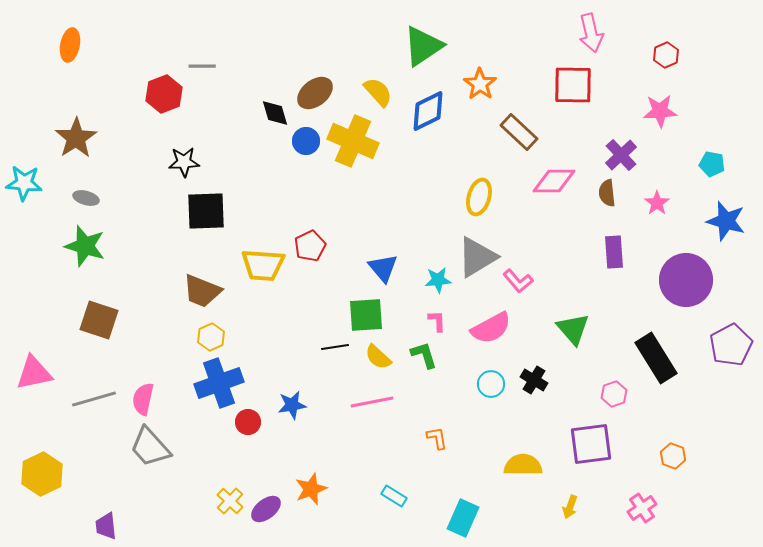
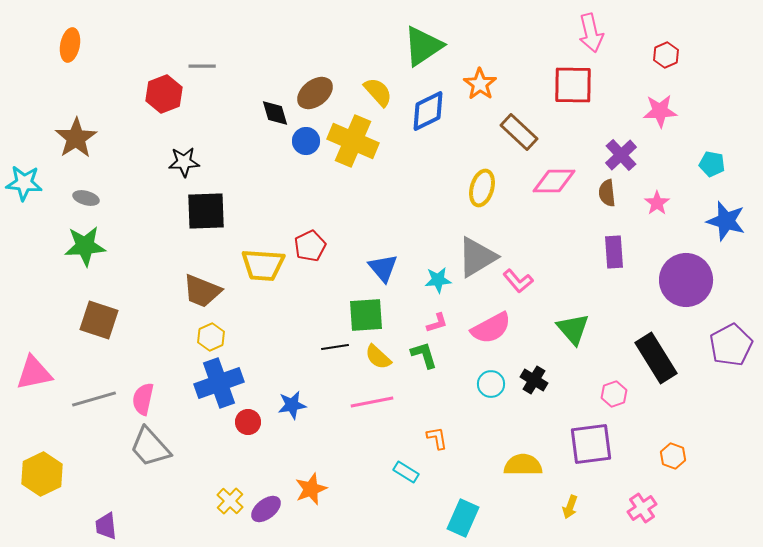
yellow ellipse at (479, 197): moved 3 px right, 9 px up
green star at (85, 246): rotated 21 degrees counterclockwise
pink L-shape at (437, 321): moved 2 px down; rotated 75 degrees clockwise
cyan rectangle at (394, 496): moved 12 px right, 24 px up
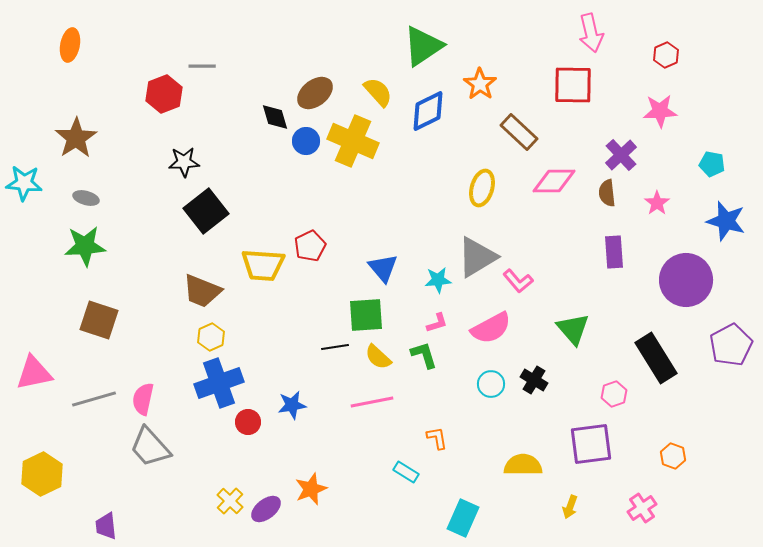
black diamond at (275, 113): moved 4 px down
black square at (206, 211): rotated 36 degrees counterclockwise
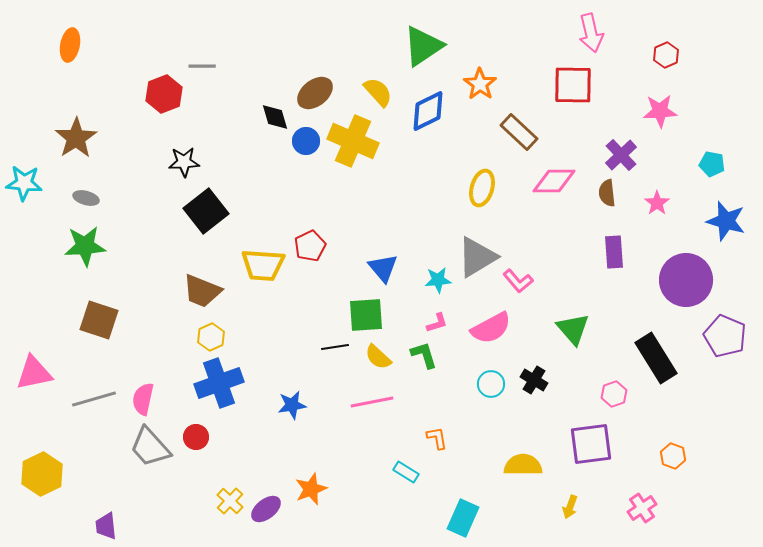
purple pentagon at (731, 345): moved 6 px left, 9 px up; rotated 21 degrees counterclockwise
red circle at (248, 422): moved 52 px left, 15 px down
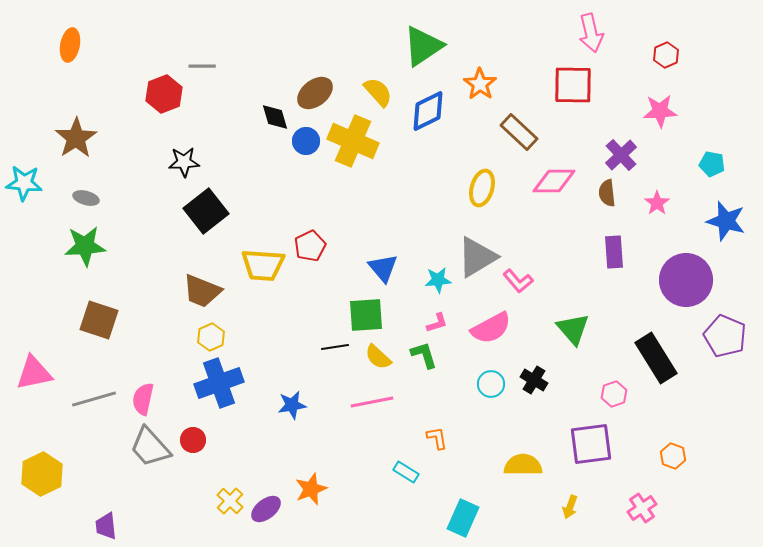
red circle at (196, 437): moved 3 px left, 3 px down
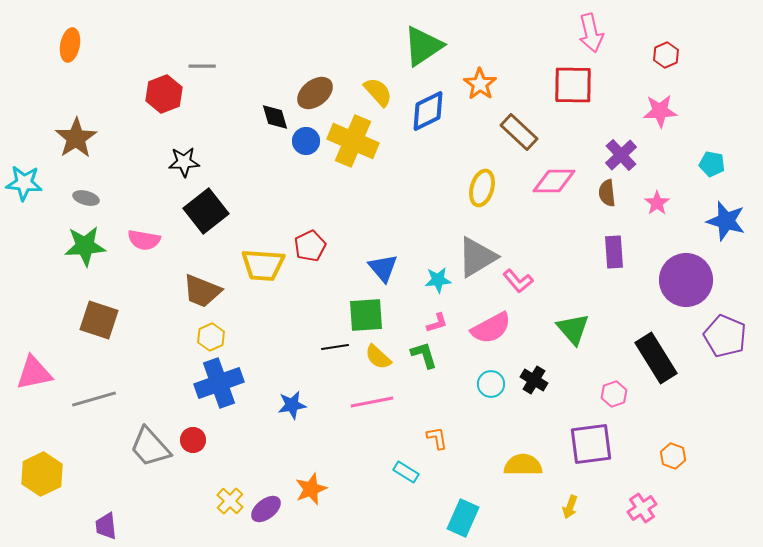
pink semicircle at (143, 399): moved 1 px right, 159 px up; rotated 92 degrees counterclockwise
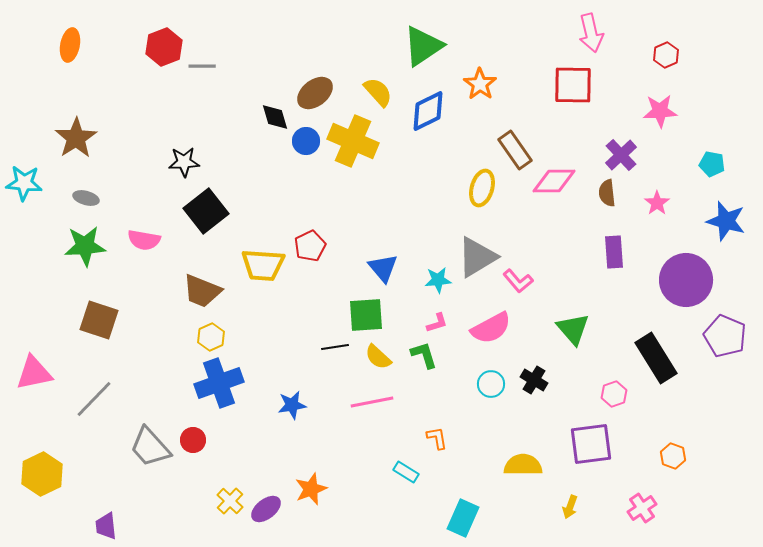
red hexagon at (164, 94): moved 47 px up
brown rectangle at (519, 132): moved 4 px left, 18 px down; rotated 12 degrees clockwise
gray line at (94, 399): rotated 30 degrees counterclockwise
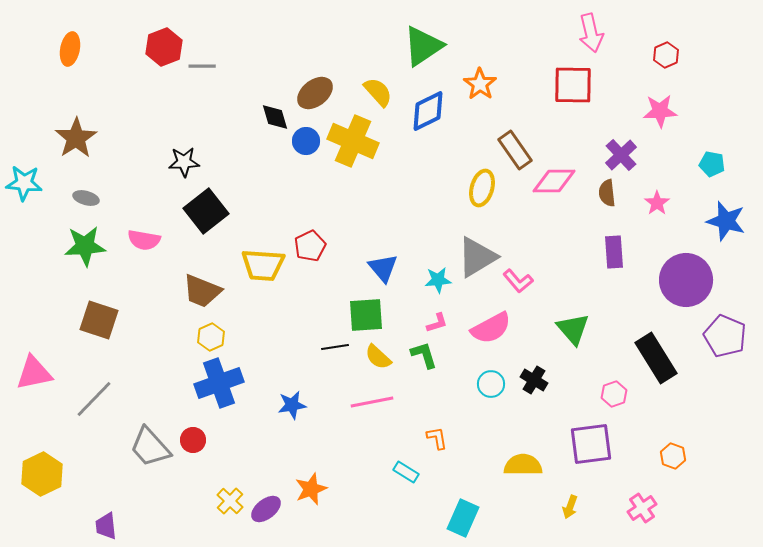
orange ellipse at (70, 45): moved 4 px down
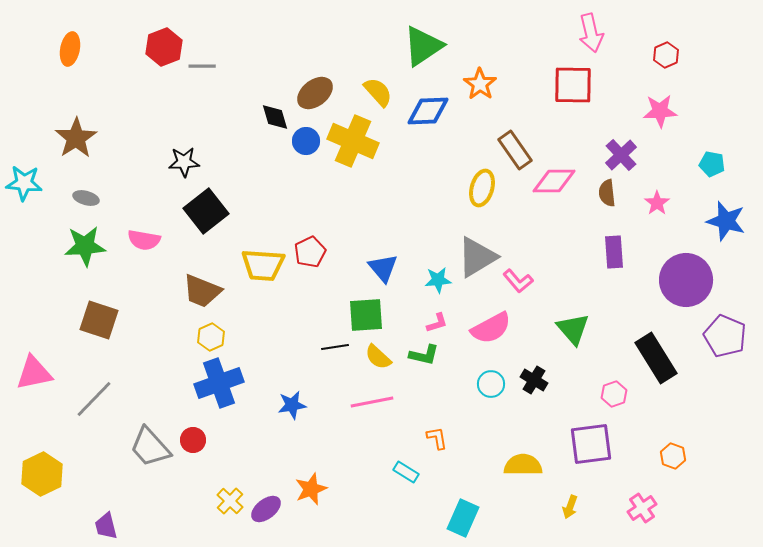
blue diamond at (428, 111): rotated 24 degrees clockwise
red pentagon at (310, 246): moved 6 px down
green L-shape at (424, 355): rotated 120 degrees clockwise
purple trapezoid at (106, 526): rotated 8 degrees counterclockwise
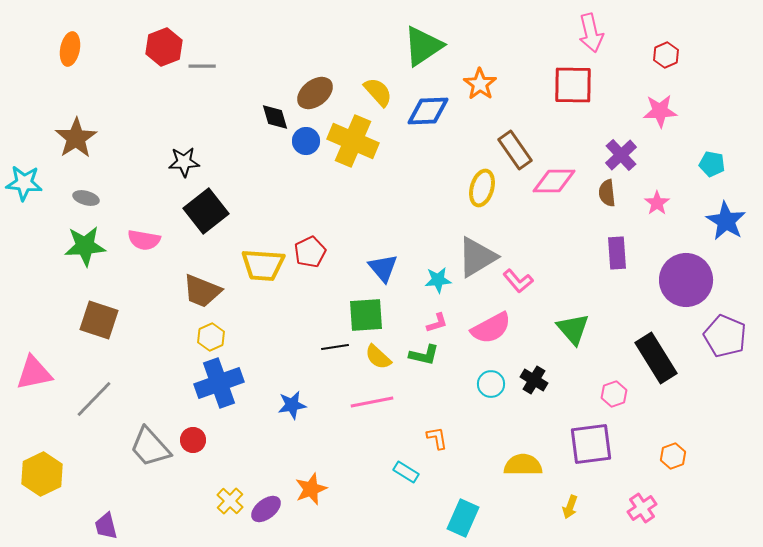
blue star at (726, 221): rotated 15 degrees clockwise
purple rectangle at (614, 252): moved 3 px right, 1 px down
orange hexagon at (673, 456): rotated 20 degrees clockwise
